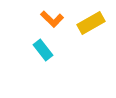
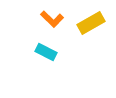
cyan rectangle: moved 3 px right, 2 px down; rotated 25 degrees counterclockwise
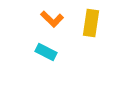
yellow rectangle: rotated 52 degrees counterclockwise
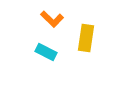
yellow rectangle: moved 5 px left, 15 px down
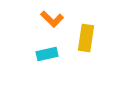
cyan rectangle: moved 1 px right, 2 px down; rotated 40 degrees counterclockwise
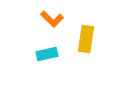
yellow rectangle: moved 1 px down
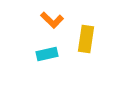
orange L-shape: moved 1 px down
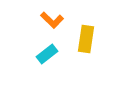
cyan rectangle: rotated 25 degrees counterclockwise
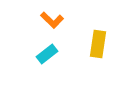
yellow rectangle: moved 12 px right, 5 px down
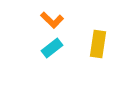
cyan rectangle: moved 5 px right, 6 px up
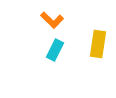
cyan rectangle: moved 3 px right, 2 px down; rotated 25 degrees counterclockwise
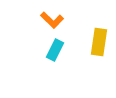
yellow rectangle: moved 1 px right, 2 px up
